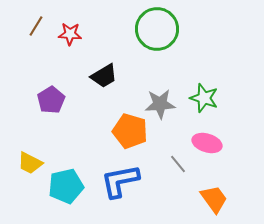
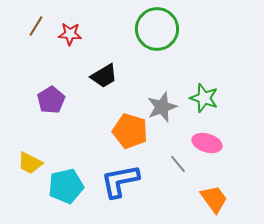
gray star: moved 2 px right, 3 px down; rotated 16 degrees counterclockwise
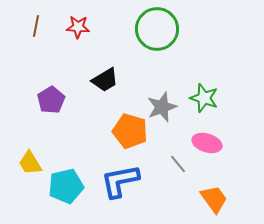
brown line: rotated 20 degrees counterclockwise
red star: moved 8 px right, 7 px up
black trapezoid: moved 1 px right, 4 px down
yellow trapezoid: rotated 32 degrees clockwise
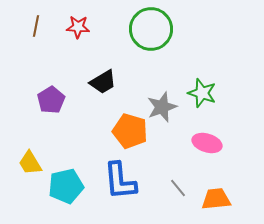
green circle: moved 6 px left
black trapezoid: moved 2 px left, 2 px down
green star: moved 2 px left, 5 px up
gray line: moved 24 px down
blue L-shape: rotated 84 degrees counterclockwise
orange trapezoid: moved 2 px right; rotated 60 degrees counterclockwise
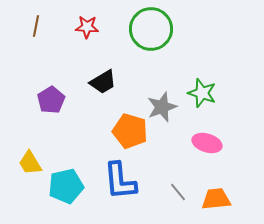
red star: moved 9 px right
gray line: moved 4 px down
